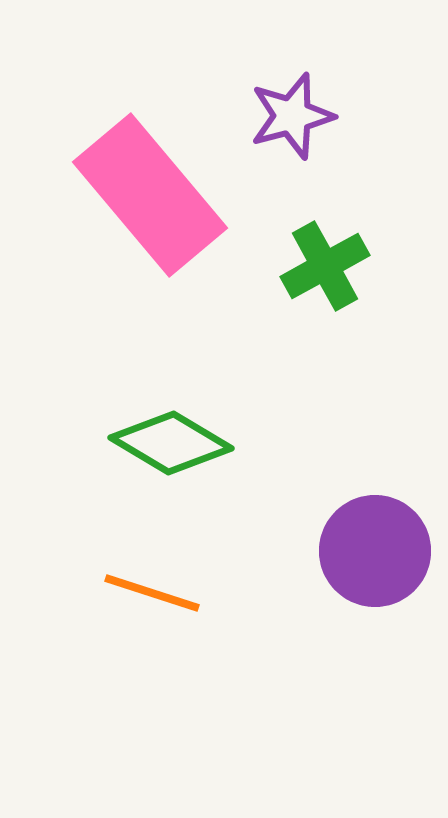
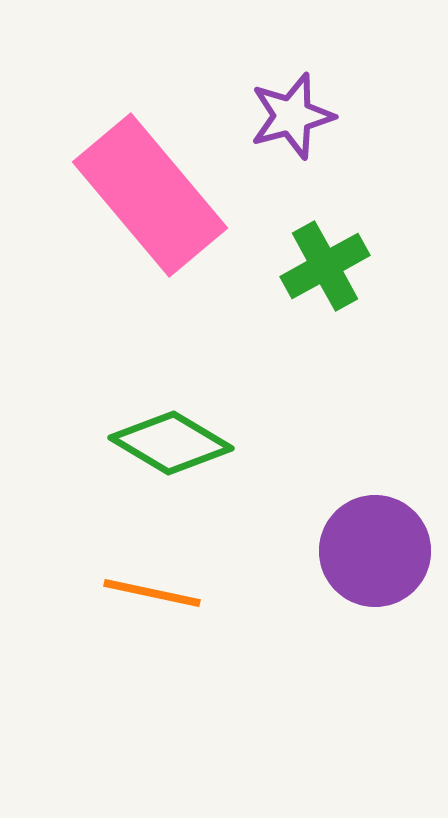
orange line: rotated 6 degrees counterclockwise
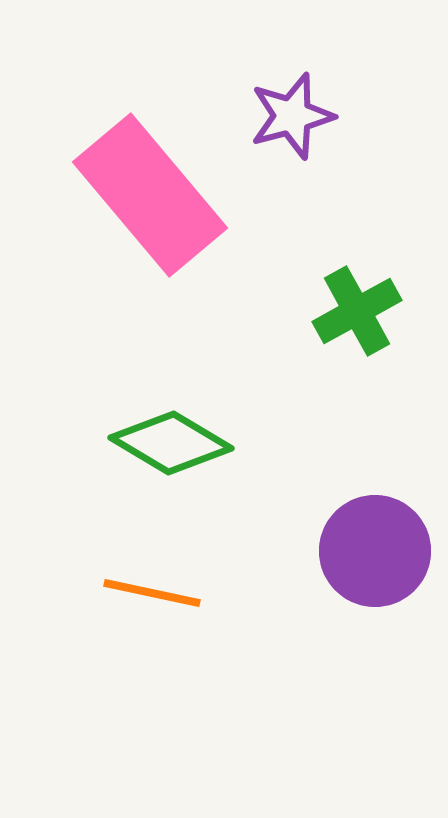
green cross: moved 32 px right, 45 px down
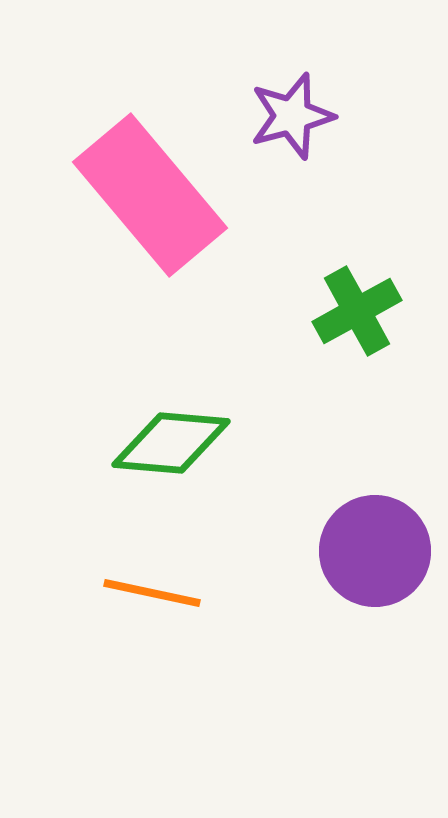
green diamond: rotated 26 degrees counterclockwise
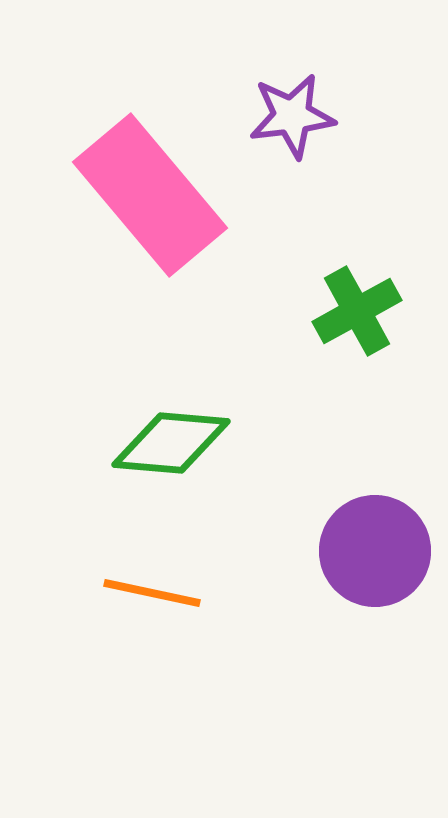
purple star: rotated 8 degrees clockwise
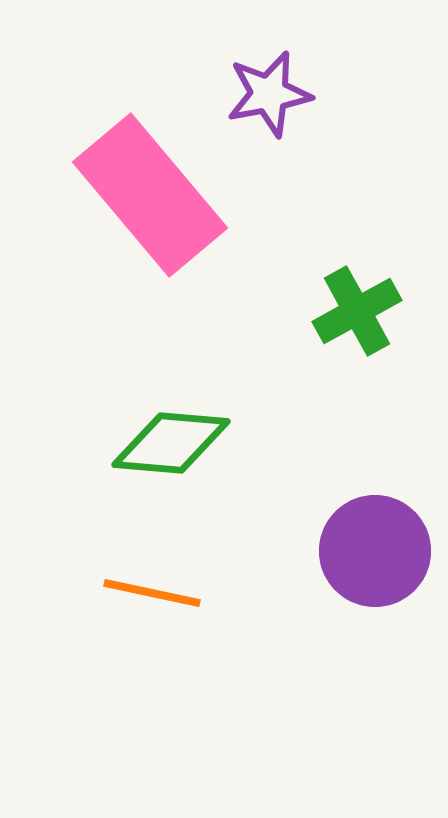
purple star: moved 23 px left, 22 px up; rotated 4 degrees counterclockwise
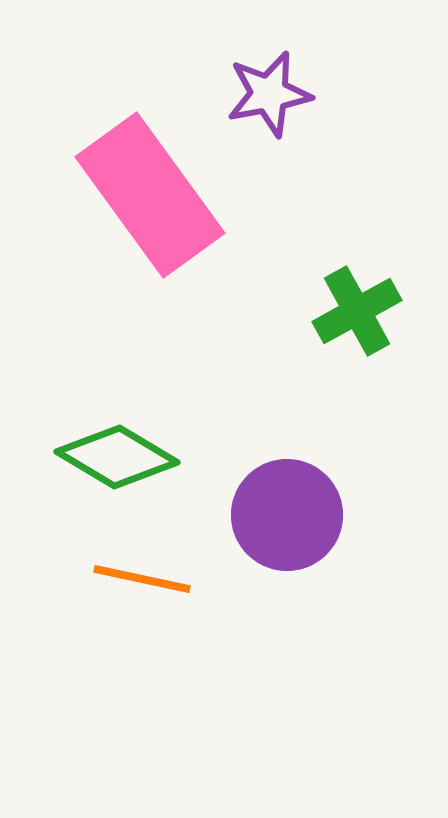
pink rectangle: rotated 4 degrees clockwise
green diamond: moved 54 px left, 14 px down; rotated 26 degrees clockwise
purple circle: moved 88 px left, 36 px up
orange line: moved 10 px left, 14 px up
